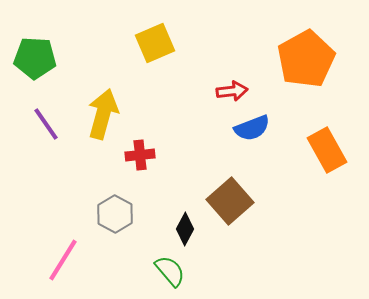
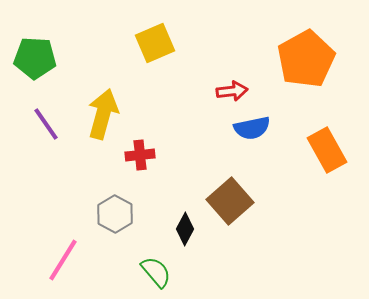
blue semicircle: rotated 9 degrees clockwise
green semicircle: moved 14 px left, 1 px down
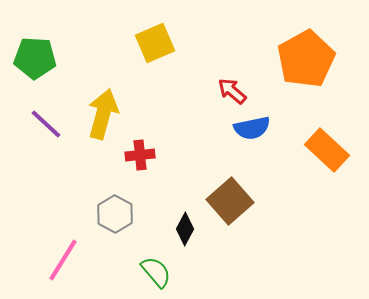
red arrow: rotated 132 degrees counterclockwise
purple line: rotated 12 degrees counterclockwise
orange rectangle: rotated 18 degrees counterclockwise
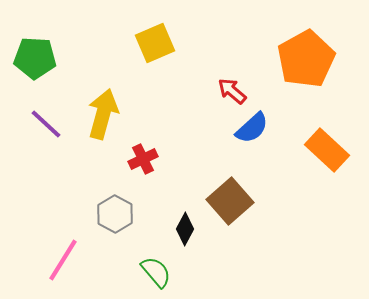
blue semicircle: rotated 30 degrees counterclockwise
red cross: moved 3 px right, 4 px down; rotated 20 degrees counterclockwise
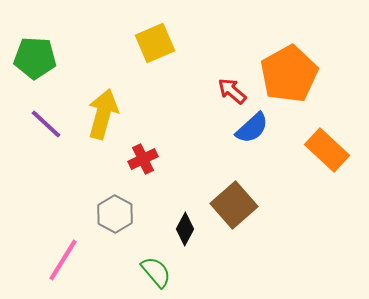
orange pentagon: moved 17 px left, 15 px down
brown square: moved 4 px right, 4 px down
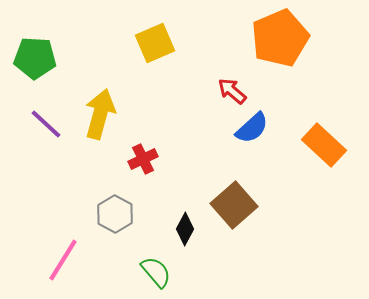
orange pentagon: moved 9 px left, 36 px up; rotated 6 degrees clockwise
yellow arrow: moved 3 px left
orange rectangle: moved 3 px left, 5 px up
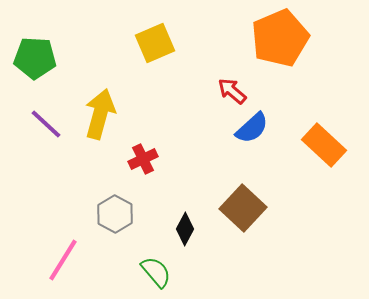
brown square: moved 9 px right, 3 px down; rotated 6 degrees counterclockwise
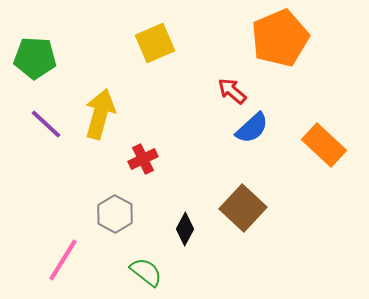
green semicircle: moved 10 px left; rotated 12 degrees counterclockwise
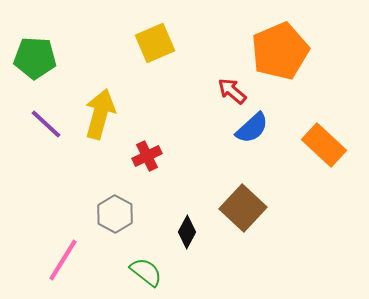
orange pentagon: moved 13 px down
red cross: moved 4 px right, 3 px up
black diamond: moved 2 px right, 3 px down
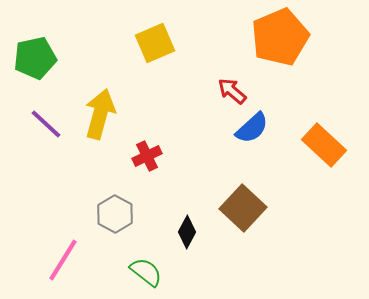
orange pentagon: moved 14 px up
green pentagon: rotated 15 degrees counterclockwise
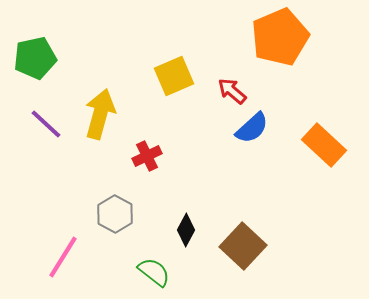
yellow square: moved 19 px right, 33 px down
brown square: moved 38 px down
black diamond: moved 1 px left, 2 px up
pink line: moved 3 px up
green semicircle: moved 8 px right
